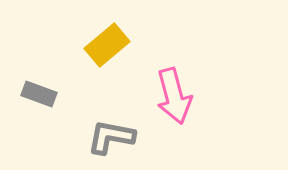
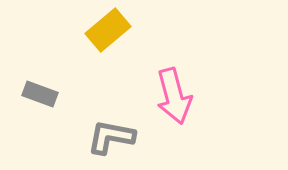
yellow rectangle: moved 1 px right, 15 px up
gray rectangle: moved 1 px right
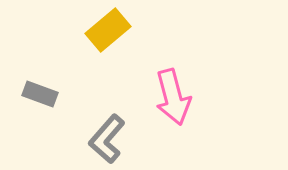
pink arrow: moved 1 px left, 1 px down
gray L-shape: moved 4 px left, 2 px down; rotated 60 degrees counterclockwise
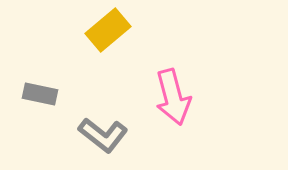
gray rectangle: rotated 8 degrees counterclockwise
gray L-shape: moved 4 px left, 4 px up; rotated 93 degrees counterclockwise
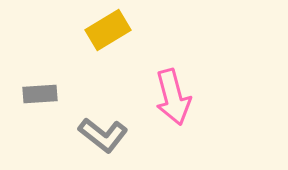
yellow rectangle: rotated 9 degrees clockwise
gray rectangle: rotated 16 degrees counterclockwise
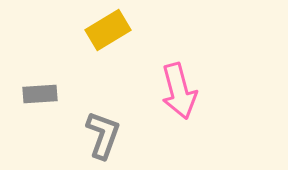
pink arrow: moved 6 px right, 6 px up
gray L-shape: rotated 108 degrees counterclockwise
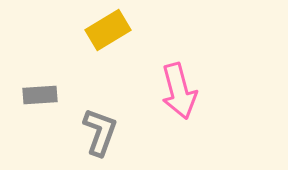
gray rectangle: moved 1 px down
gray L-shape: moved 3 px left, 3 px up
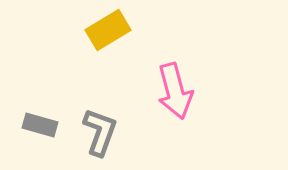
pink arrow: moved 4 px left
gray rectangle: moved 30 px down; rotated 20 degrees clockwise
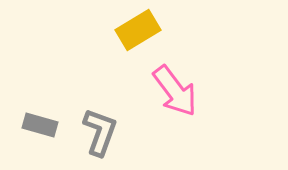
yellow rectangle: moved 30 px right
pink arrow: rotated 22 degrees counterclockwise
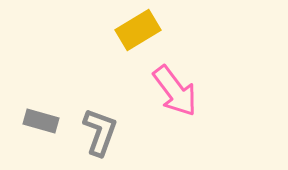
gray rectangle: moved 1 px right, 4 px up
